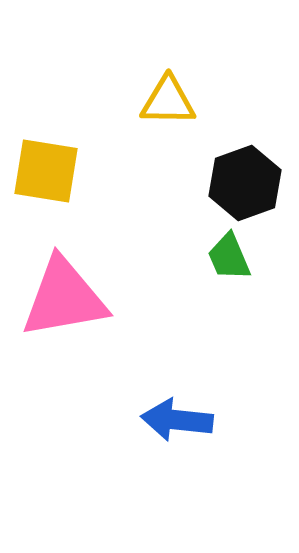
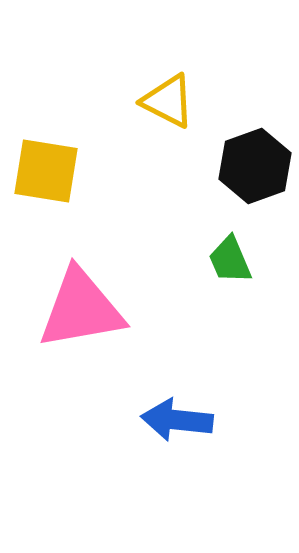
yellow triangle: rotated 26 degrees clockwise
black hexagon: moved 10 px right, 17 px up
green trapezoid: moved 1 px right, 3 px down
pink triangle: moved 17 px right, 11 px down
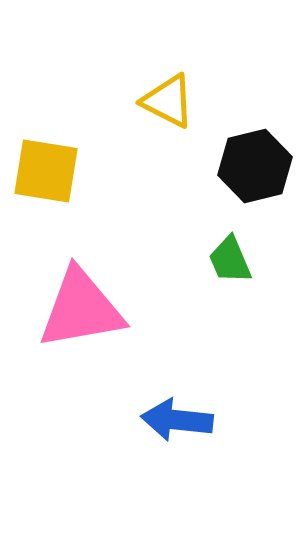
black hexagon: rotated 6 degrees clockwise
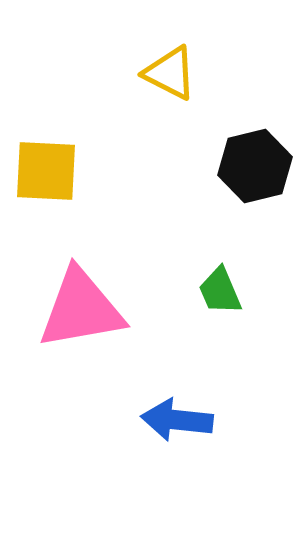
yellow triangle: moved 2 px right, 28 px up
yellow square: rotated 6 degrees counterclockwise
green trapezoid: moved 10 px left, 31 px down
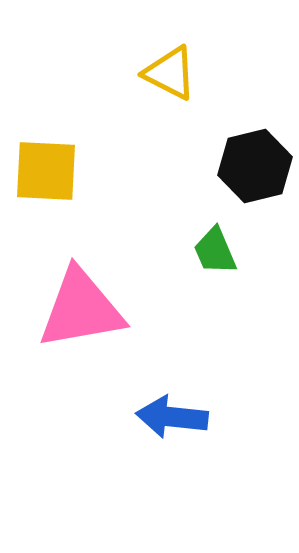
green trapezoid: moved 5 px left, 40 px up
blue arrow: moved 5 px left, 3 px up
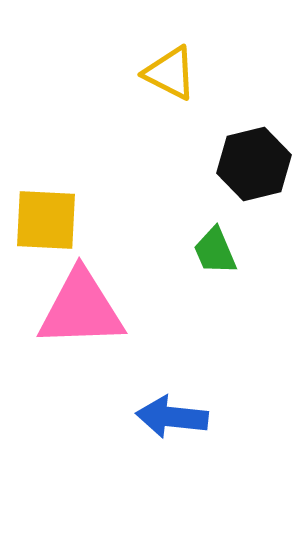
black hexagon: moved 1 px left, 2 px up
yellow square: moved 49 px down
pink triangle: rotated 8 degrees clockwise
